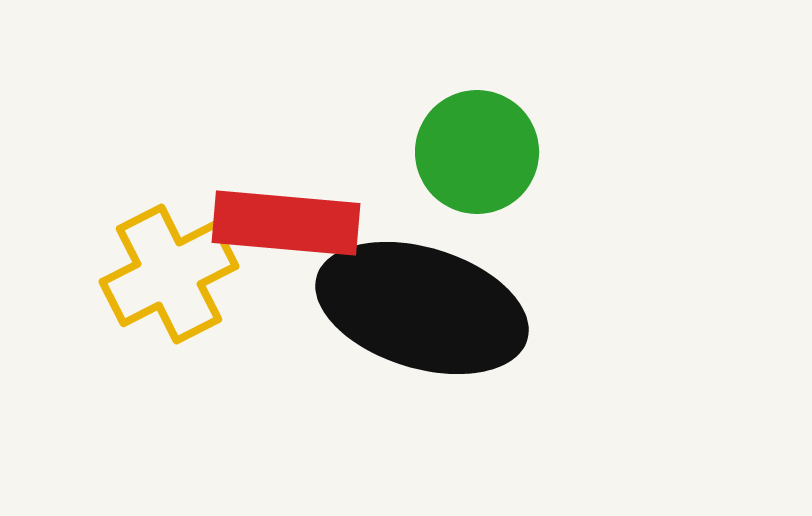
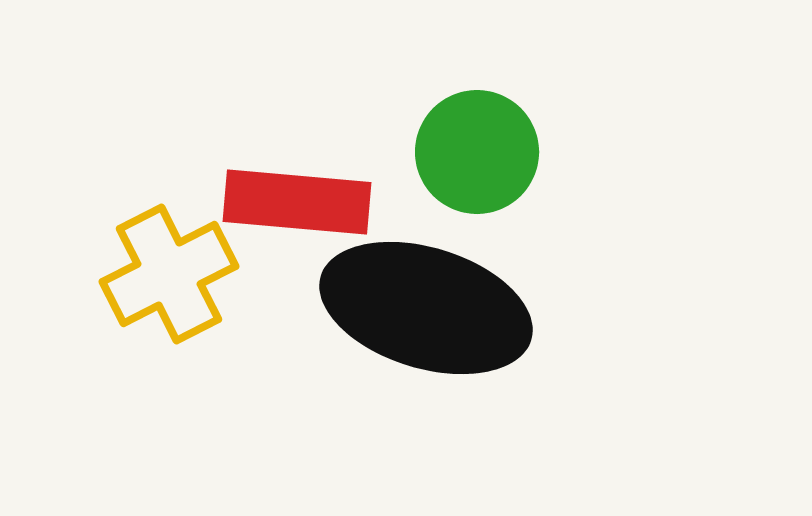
red rectangle: moved 11 px right, 21 px up
black ellipse: moved 4 px right
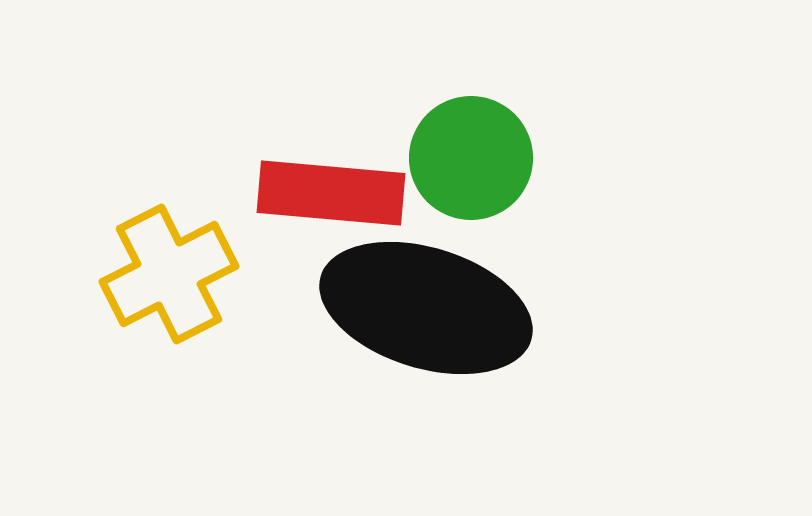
green circle: moved 6 px left, 6 px down
red rectangle: moved 34 px right, 9 px up
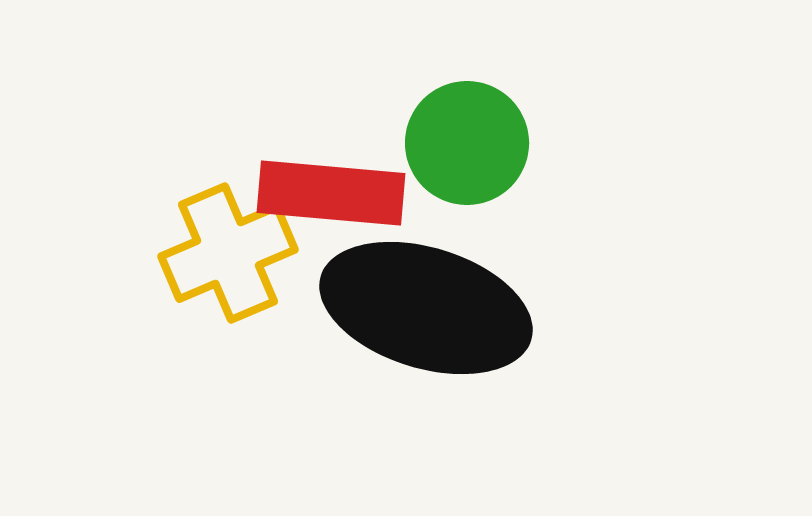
green circle: moved 4 px left, 15 px up
yellow cross: moved 59 px right, 21 px up; rotated 4 degrees clockwise
